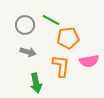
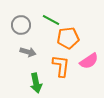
gray circle: moved 4 px left
pink semicircle: rotated 24 degrees counterclockwise
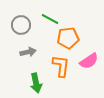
green line: moved 1 px left, 1 px up
gray arrow: rotated 28 degrees counterclockwise
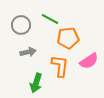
orange L-shape: moved 1 px left
green arrow: rotated 30 degrees clockwise
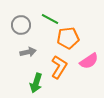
orange L-shape: moved 1 px left, 1 px down; rotated 25 degrees clockwise
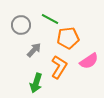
gray arrow: moved 6 px right, 2 px up; rotated 35 degrees counterclockwise
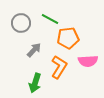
gray circle: moved 2 px up
pink semicircle: moved 1 px left; rotated 30 degrees clockwise
green arrow: moved 1 px left
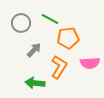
pink semicircle: moved 2 px right, 2 px down
green arrow: rotated 78 degrees clockwise
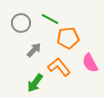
pink semicircle: rotated 66 degrees clockwise
orange L-shape: rotated 70 degrees counterclockwise
green arrow: rotated 60 degrees counterclockwise
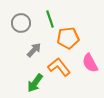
green line: rotated 42 degrees clockwise
